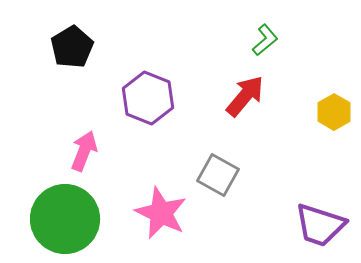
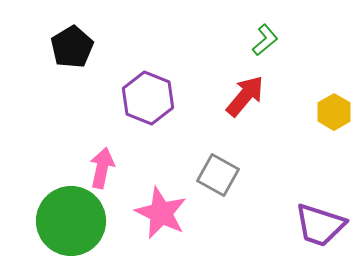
pink arrow: moved 18 px right, 17 px down; rotated 9 degrees counterclockwise
green circle: moved 6 px right, 2 px down
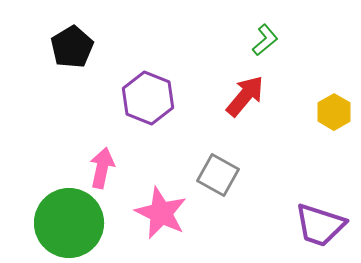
green circle: moved 2 px left, 2 px down
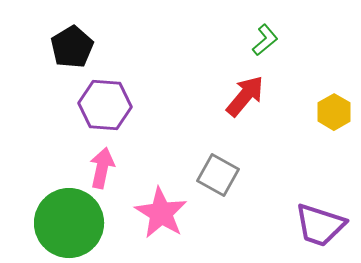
purple hexagon: moved 43 px left, 7 px down; rotated 18 degrees counterclockwise
pink star: rotated 6 degrees clockwise
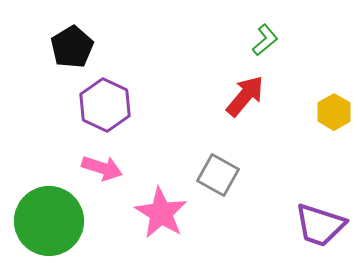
purple hexagon: rotated 21 degrees clockwise
pink arrow: rotated 96 degrees clockwise
green circle: moved 20 px left, 2 px up
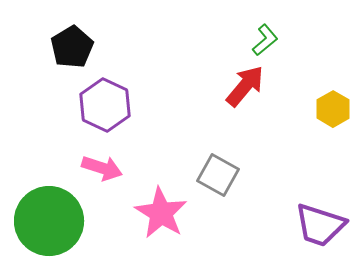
red arrow: moved 10 px up
yellow hexagon: moved 1 px left, 3 px up
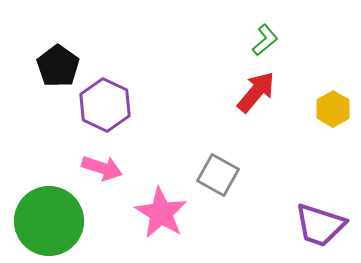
black pentagon: moved 14 px left, 19 px down; rotated 6 degrees counterclockwise
red arrow: moved 11 px right, 6 px down
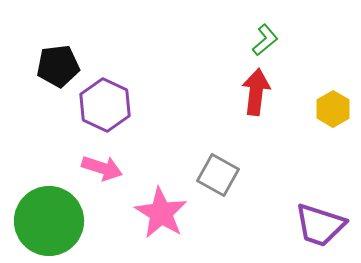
black pentagon: rotated 30 degrees clockwise
red arrow: rotated 33 degrees counterclockwise
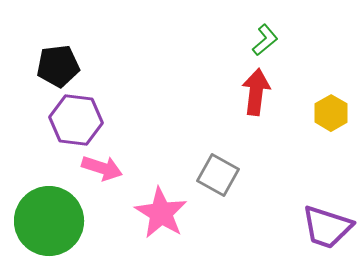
purple hexagon: moved 29 px left, 15 px down; rotated 18 degrees counterclockwise
yellow hexagon: moved 2 px left, 4 px down
purple trapezoid: moved 7 px right, 2 px down
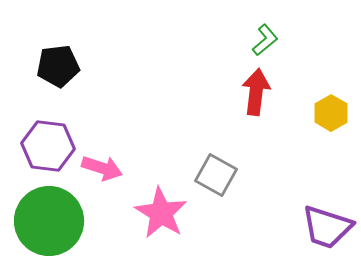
purple hexagon: moved 28 px left, 26 px down
gray square: moved 2 px left
